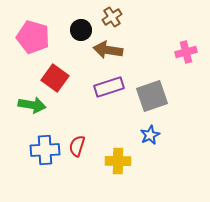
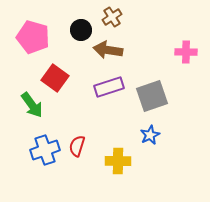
pink cross: rotated 15 degrees clockwise
green arrow: rotated 44 degrees clockwise
blue cross: rotated 16 degrees counterclockwise
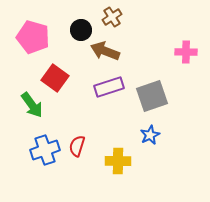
brown arrow: moved 3 px left, 1 px down; rotated 12 degrees clockwise
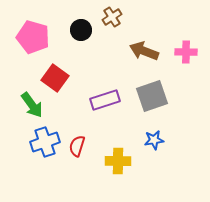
brown arrow: moved 39 px right
purple rectangle: moved 4 px left, 13 px down
blue star: moved 4 px right, 5 px down; rotated 18 degrees clockwise
blue cross: moved 8 px up
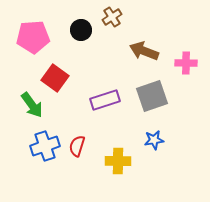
pink pentagon: rotated 20 degrees counterclockwise
pink cross: moved 11 px down
blue cross: moved 4 px down
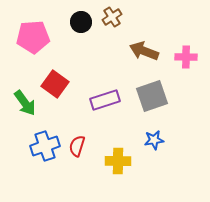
black circle: moved 8 px up
pink cross: moved 6 px up
red square: moved 6 px down
green arrow: moved 7 px left, 2 px up
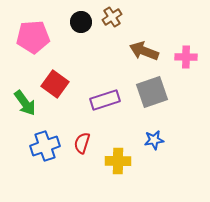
gray square: moved 4 px up
red semicircle: moved 5 px right, 3 px up
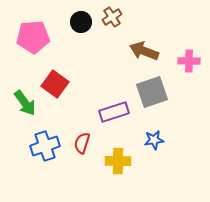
pink cross: moved 3 px right, 4 px down
purple rectangle: moved 9 px right, 12 px down
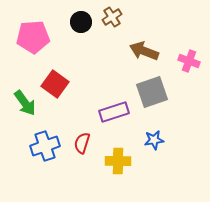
pink cross: rotated 20 degrees clockwise
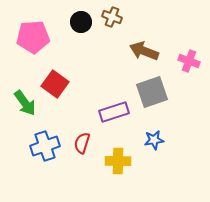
brown cross: rotated 36 degrees counterclockwise
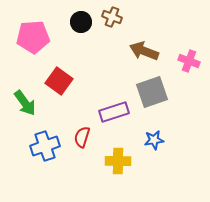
red square: moved 4 px right, 3 px up
red semicircle: moved 6 px up
